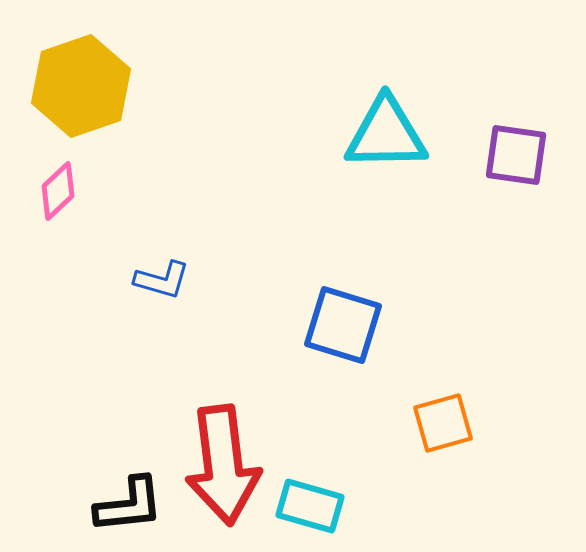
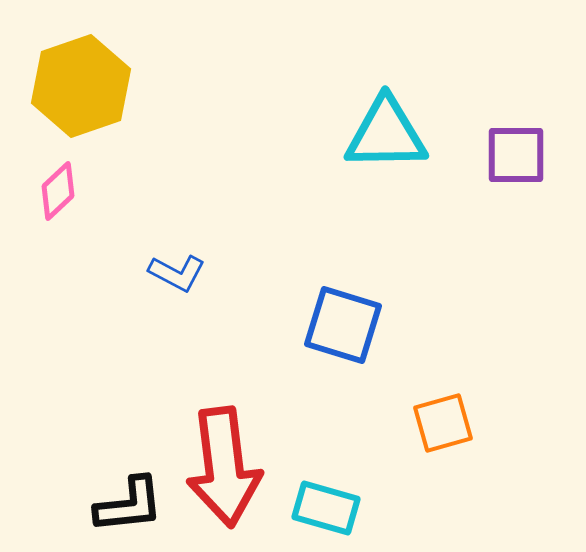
purple square: rotated 8 degrees counterclockwise
blue L-shape: moved 15 px right, 7 px up; rotated 12 degrees clockwise
red arrow: moved 1 px right, 2 px down
cyan rectangle: moved 16 px right, 2 px down
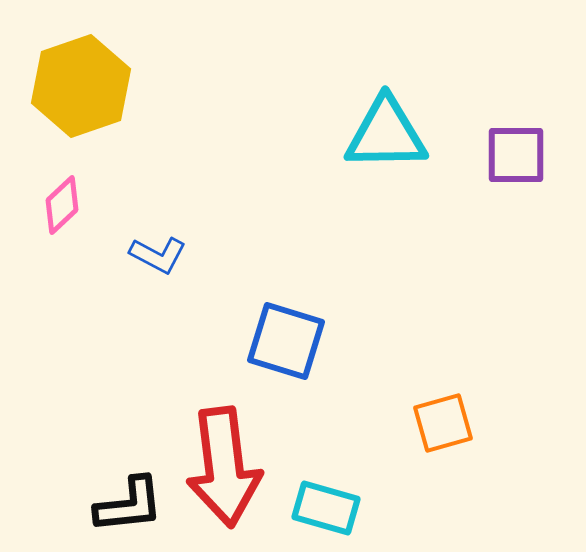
pink diamond: moved 4 px right, 14 px down
blue L-shape: moved 19 px left, 18 px up
blue square: moved 57 px left, 16 px down
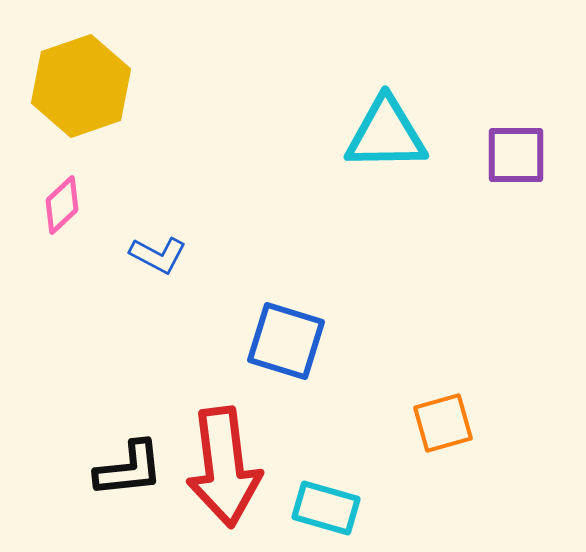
black L-shape: moved 36 px up
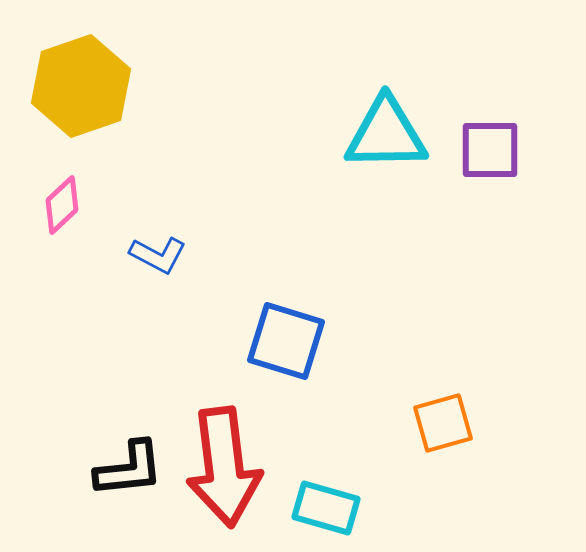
purple square: moved 26 px left, 5 px up
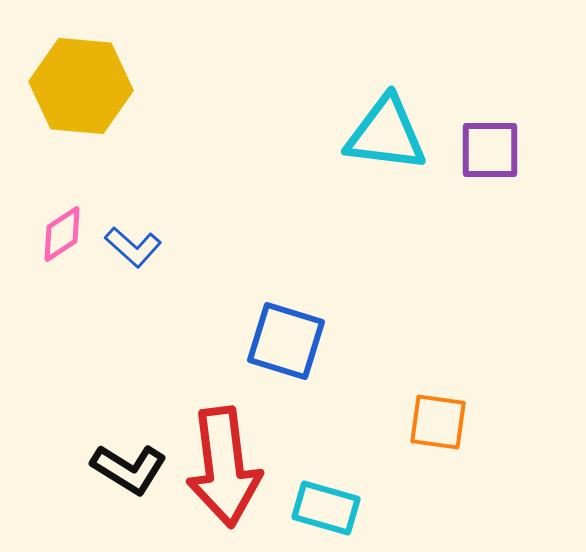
yellow hexagon: rotated 24 degrees clockwise
cyan triangle: rotated 8 degrees clockwise
pink diamond: moved 29 px down; rotated 10 degrees clockwise
blue L-shape: moved 25 px left, 8 px up; rotated 14 degrees clockwise
orange square: moved 5 px left, 1 px up; rotated 24 degrees clockwise
black L-shape: rotated 38 degrees clockwise
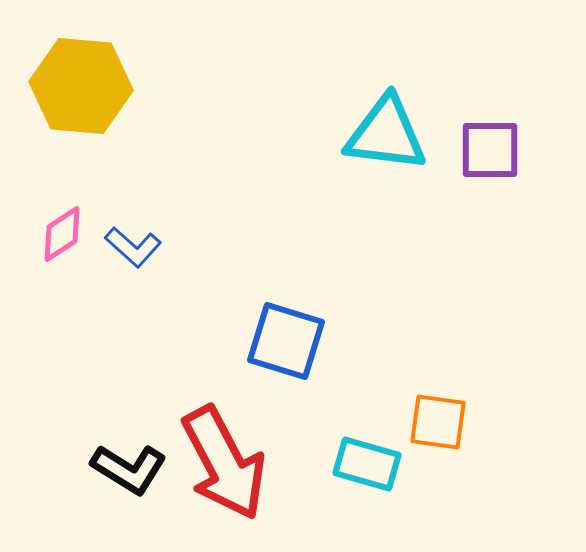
red arrow: moved 4 px up; rotated 21 degrees counterclockwise
cyan rectangle: moved 41 px right, 44 px up
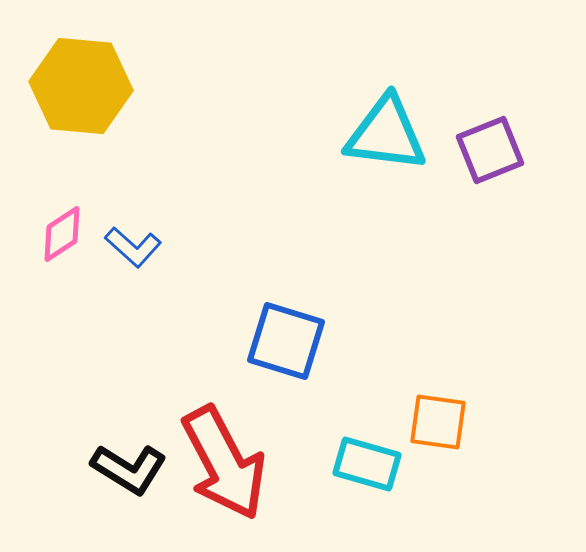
purple square: rotated 22 degrees counterclockwise
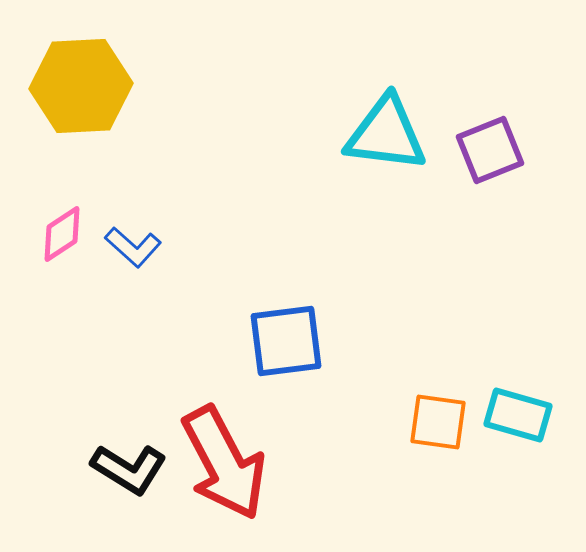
yellow hexagon: rotated 8 degrees counterclockwise
blue square: rotated 24 degrees counterclockwise
cyan rectangle: moved 151 px right, 49 px up
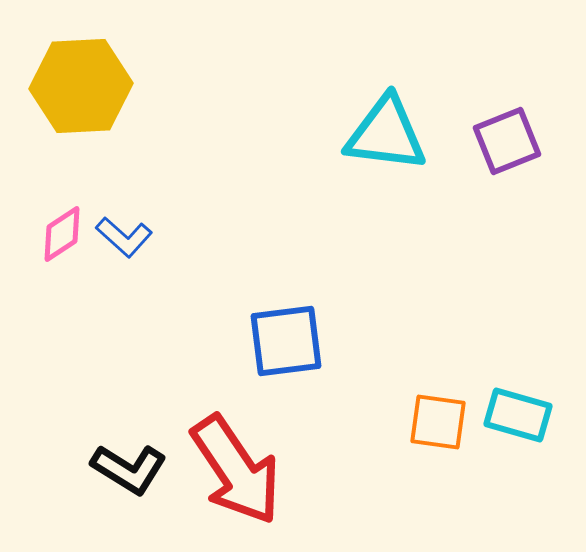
purple square: moved 17 px right, 9 px up
blue L-shape: moved 9 px left, 10 px up
red arrow: moved 12 px right, 7 px down; rotated 6 degrees counterclockwise
